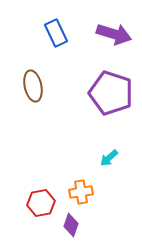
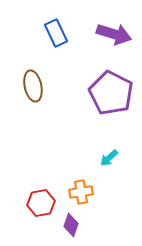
purple pentagon: rotated 9 degrees clockwise
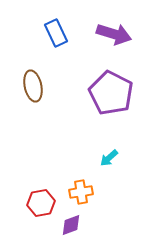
purple diamond: rotated 50 degrees clockwise
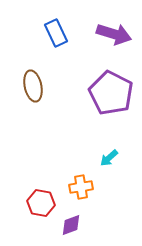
orange cross: moved 5 px up
red hexagon: rotated 20 degrees clockwise
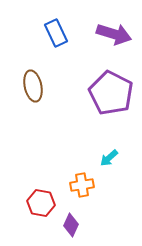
orange cross: moved 1 px right, 2 px up
purple diamond: rotated 45 degrees counterclockwise
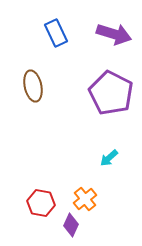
orange cross: moved 3 px right, 14 px down; rotated 30 degrees counterclockwise
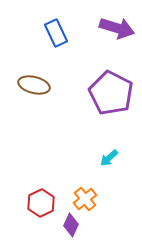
purple arrow: moved 3 px right, 6 px up
brown ellipse: moved 1 px right, 1 px up; rotated 64 degrees counterclockwise
red hexagon: rotated 24 degrees clockwise
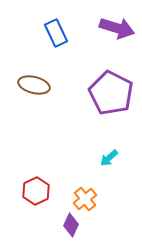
red hexagon: moved 5 px left, 12 px up
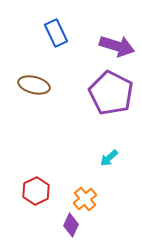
purple arrow: moved 18 px down
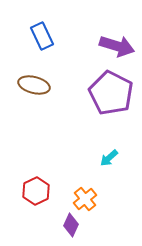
blue rectangle: moved 14 px left, 3 px down
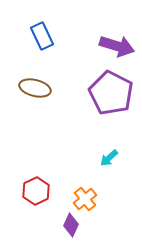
brown ellipse: moved 1 px right, 3 px down
